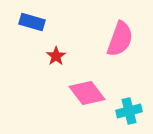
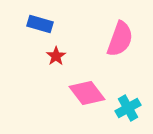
blue rectangle: moved 8 px right, 2 px down
cyan cross: moved 1 px left, 3 px up; rotated 15 degrees counterclockwise
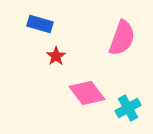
pink semicircle: moved 2 px right, 1 px up
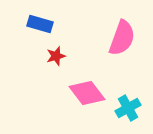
red star: rotated 18 degrees clockwise
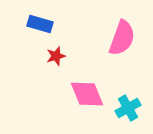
pink diamond: moved 1 px down; rotated 15 degrees clockwise
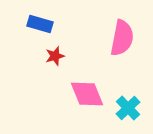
pink semicircle: rotated 9 degrees counterclockwise
red star: moved 1 px left
cyan cross: rotated 15 degrees counterclockwise
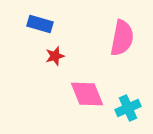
cyan cross: rotated 20 degrees clockwise
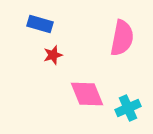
red star: moved 2 px left, 1 px up
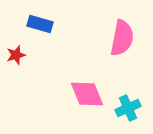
red star: moved 37 px left
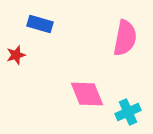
pink semicircle: moved 3 px right
cyan cross: moved 4 px down
